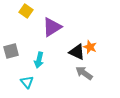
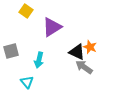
gray arrow: moved 6 px up
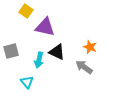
purple triangle: moved 7 px left; rotated 45 degrees clockwise
black triangle: moved 20 px left
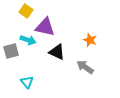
orange star: moved 7 px up
cyan arrow: moved 11 px left, 20 px up; rotated 84 degrees counterclockwise
gray arrow: moved 1 px right
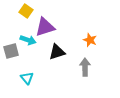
purple triangle: rotated 30 degrees counterclockwise
black triangle: rotated 42 degrees counterclockwise
gray arrow: rotated 54 degrees clockwise
cyan triangle: moved 4 px up
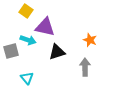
purple triangle: rotated 30 degrees clockwise
